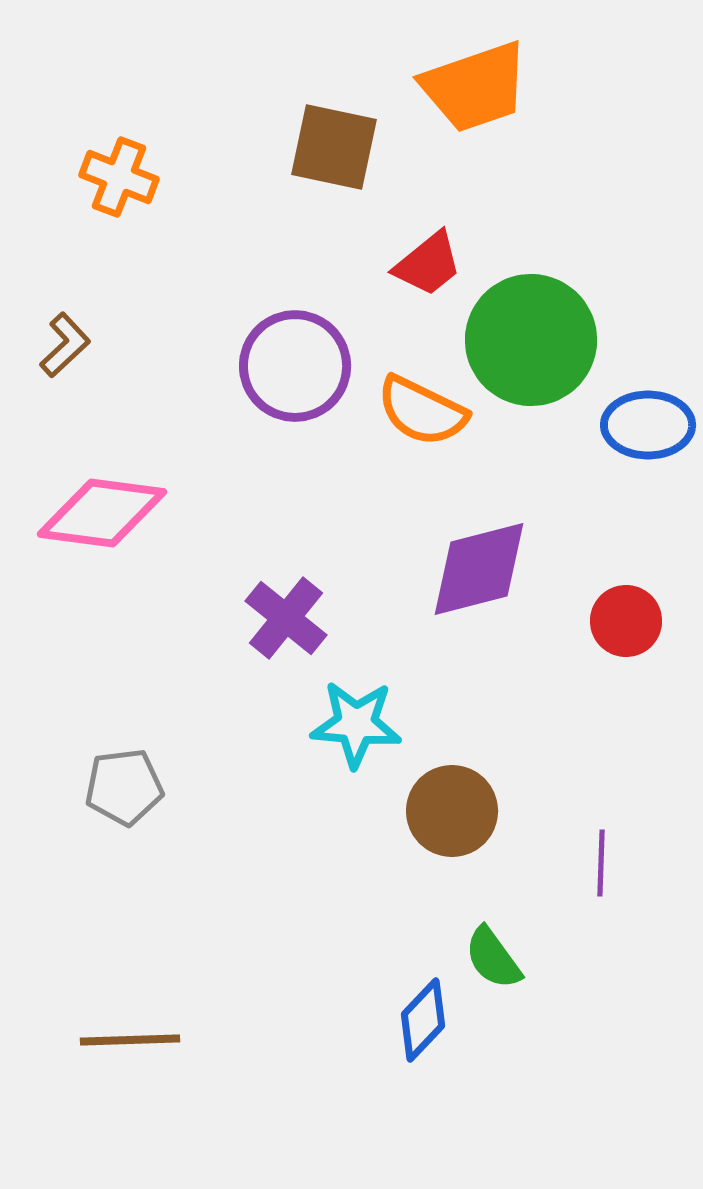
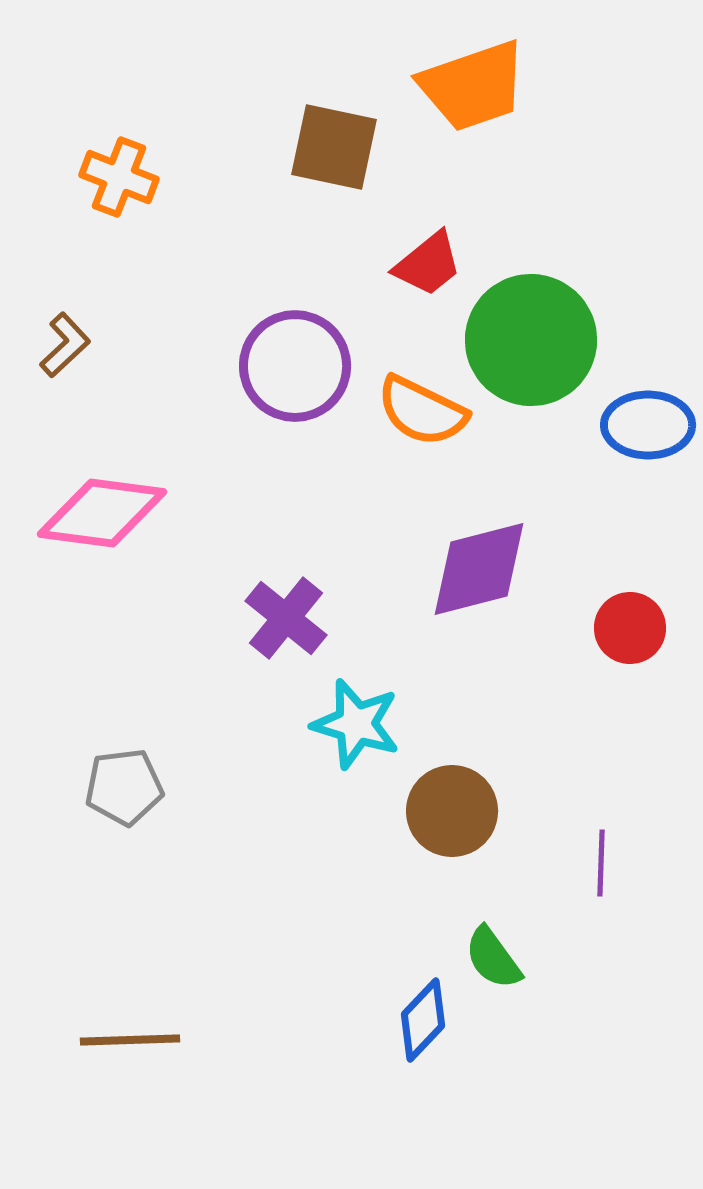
orange trapezoid: moved 2 px left, 1 px up
red circle: moved 4 px right, 7 px down
cyan star: rotated 12 degrees clockwise
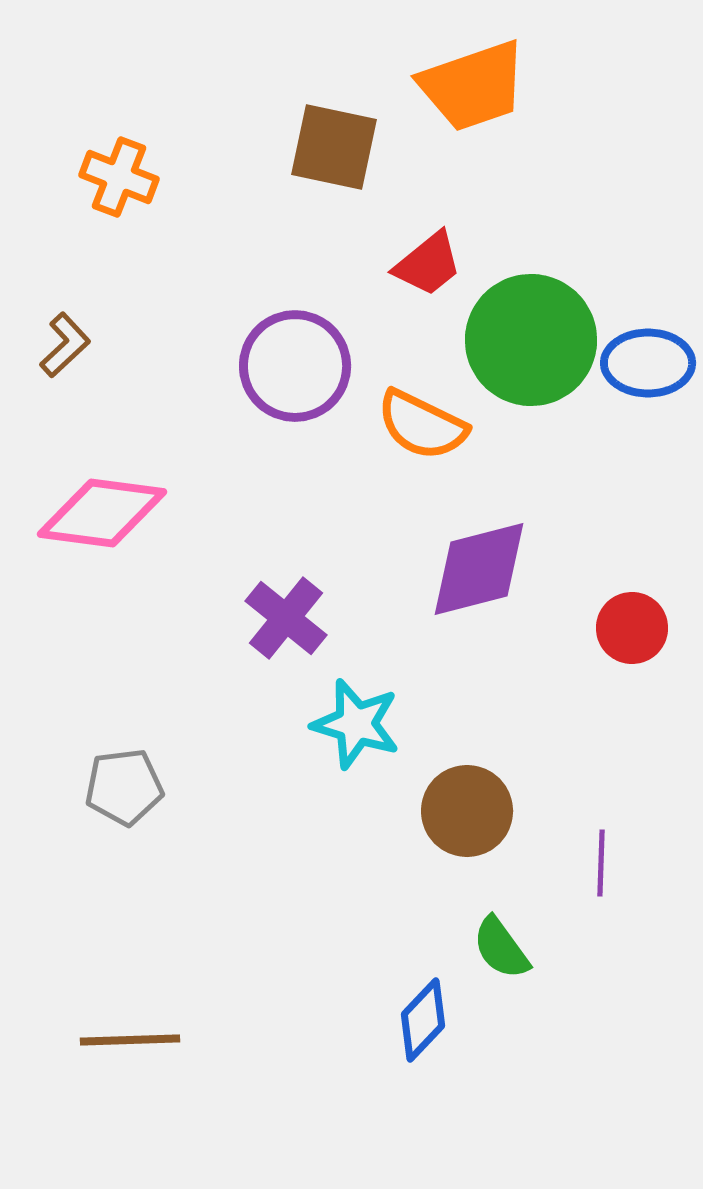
orange semicircle: moved 14 px down
blue ellipse: moved 62 px up
red circle: moved 2 px right
brown circle: moved 15 px right
green semicircle: moved 8 px right, 10 px up
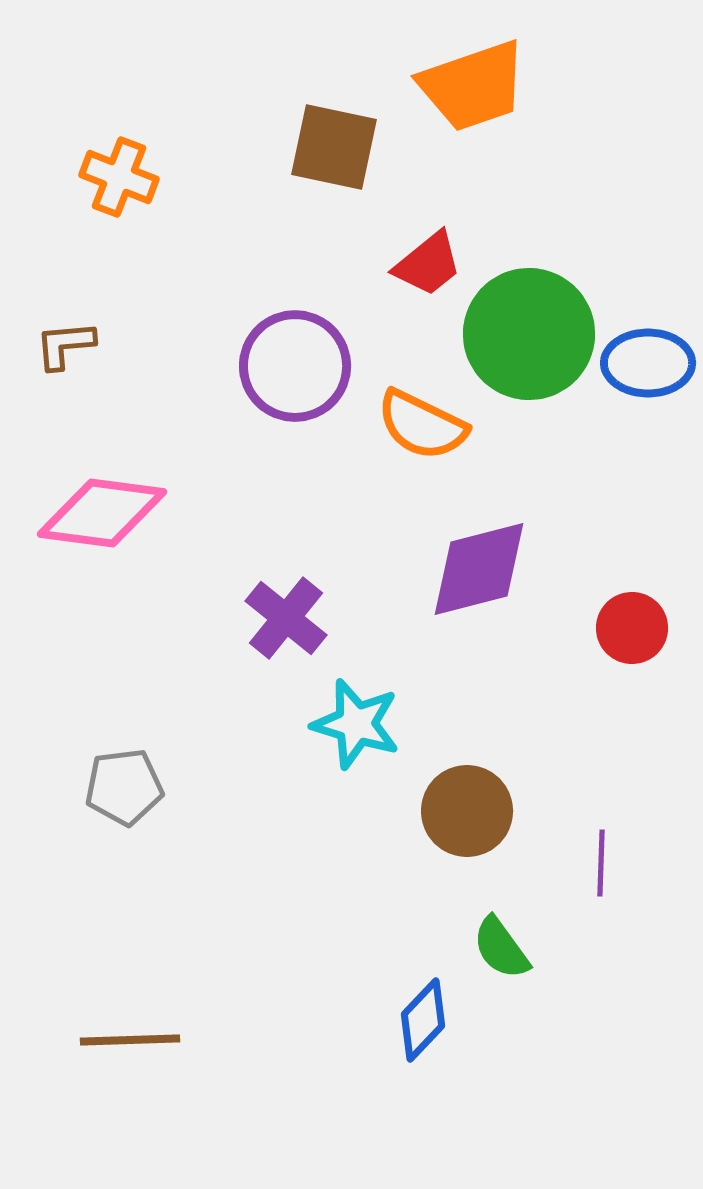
green circle: moved 2 px left, 6 px up
brown L-shape: rotated 142 degrees counterclockwise
